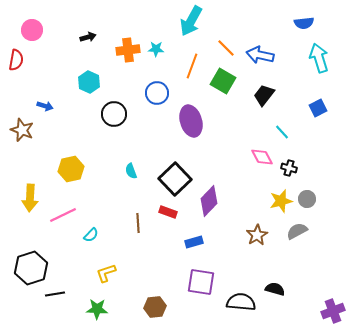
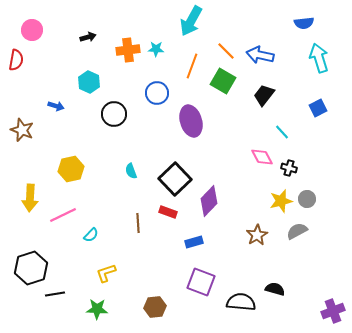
orange line at (226, 48): moved 3 px down
blue arrow at (45, 106): moved 11 px right
purple square at (201, 282): rotated 12 degrees clockwise
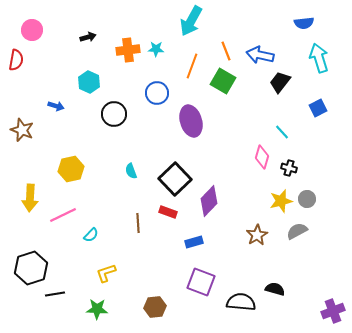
orange line at (226, 51): rotated 24 degrees clockwise
black trapezoid at (264, 95): moved 16 px right, 13 px up
pink diamond at (262, 157): rotated 45 degrees clockwise
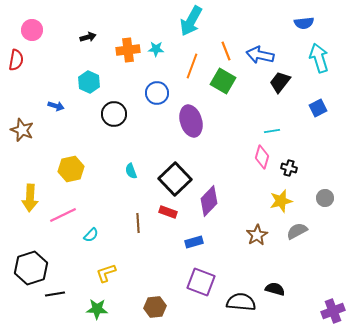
cyan line at (282, 132): moved 10 px left, 1 px up; rotated 56 degrees counterclockwise
gray circle at (307, 199): moved 18 px right, 1 px up
